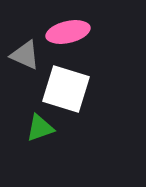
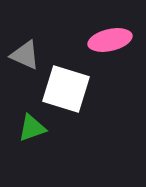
pink ellipse: moved 42 px right, 8 px down
green triangle: moved 8 px left
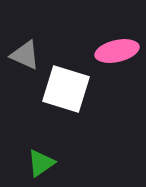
pink ellipse: moved 7 px right, 11 px down
green triangle: moved 9 px right, 35 px down; rotated 16 degrees counterclockwise
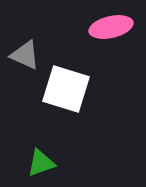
pink ellipse: moved 6 px left, 24 px up
green triangle: rotated 16 degrees clockwise
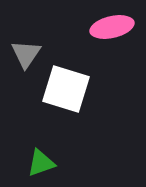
pink ellipse: moved 1 px right
gray triangle: moved 1 px right, 1 px up; rotated 40 degrees clockwise
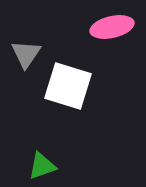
white square: moved 2 px right, 3 px up
green triangle: moved 1 px right, 3 px down
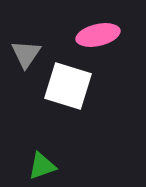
pink ellipse: moved 14 px left, 8 px down
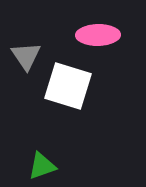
pink ellipse: rotated 12 degrees clockwise
gray triangle: moved 2 px down; rotated 8 degrees counterclockwise
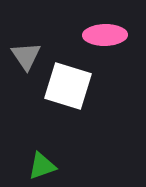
pink ellipse: moved 7 px right
